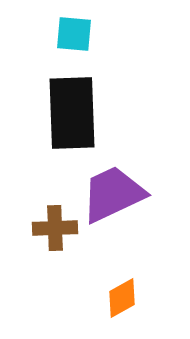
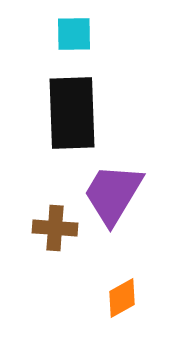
cyan square: rotated 6 degrees counterclockwise
purple trapezoid: rotated 34 degrees counterclockwise
brown cross: rotated 6 degrees clockwise
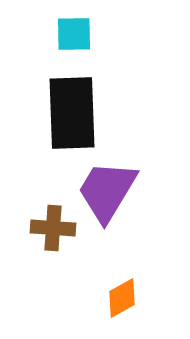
purple trapezoid: moved 6 px left, 3 px up
brown cross: moved 2 px left
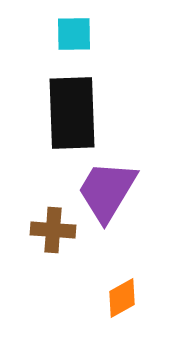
brown cross: moved 2 px down
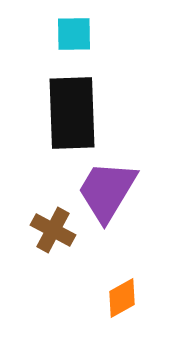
brown cross: rotated 24 degrees clockwise
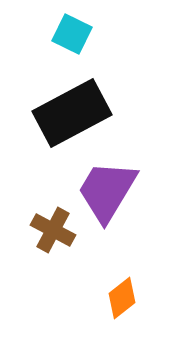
cyan square: moved 2 px left; rotated 27 degrees clockwise
black rectangle: rotated 64 degrees clockwise
orange diamond: rotated 9 degrees counterclockwise
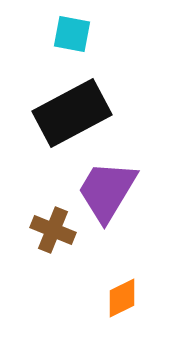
cyan square: rotated 15 degrees counterclockwise
brown cross: rotated 6 degrees counterclockwise
orange diamond: rotated 12 degrees clockwise
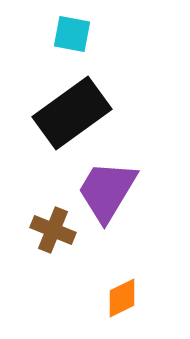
black rectangle: rotated 8 degrees counterclockwise
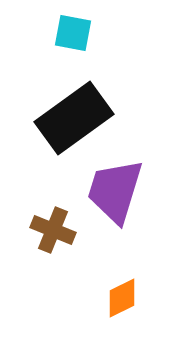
cyan square: moved 1 px right, 1 px up
black rectangle: moved 2 px right, 5 px down
purple trapezoid: moved 8 px right; rotated 14 degrees counterclockwise
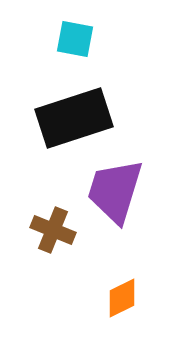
cyan square: moved 2 px right, 6 px down
black rectangle: rotated 18 degrees clockwise
